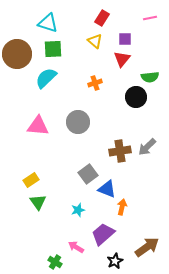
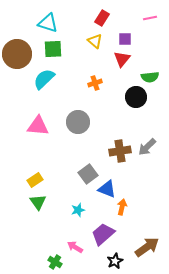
cyan semicircle: moved 2 px left, 1 px down
yellow rectangle: moved 4 px right
pink arrow: moved 1 px left
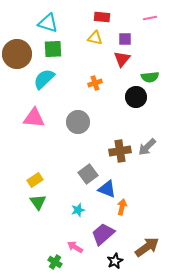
red rectangle: moved 1 px up; rotated 63 degrees clockwise
yellow triangle: moved 3 px up; rotated 28 degrees counterclockwise
pink triangle: moved 4 px left, 8 px up
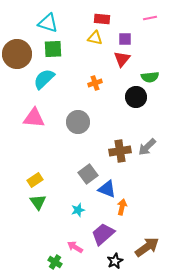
red rectangle: moved 2 px down
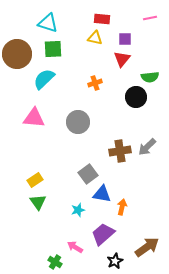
blue triangle: moved 5 px left, 5 px down; rotated 12 degrees counterclockwise
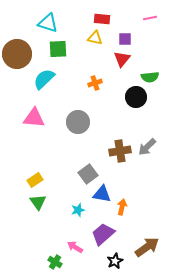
green square: moved 5 px right
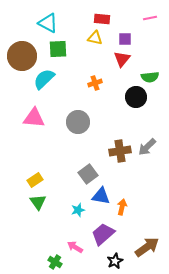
cyan triangle: rotated 10 degrees clockwise
brown circle: moved 5 px right, 2 px down
blue triangle: moved 1 px left, 2 px down
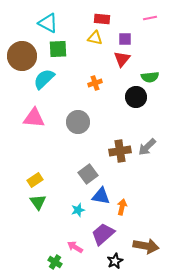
brown arrow: moved 1 px left, 1 px up; rotated 45 degrees clockwise
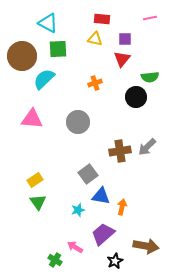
yellow triangle: moved 1 px down
pink triangle: moved 2 px left, 1 px down
green cross: moved 2 px up
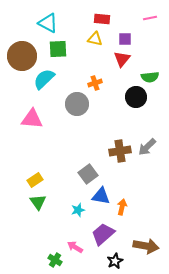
gray circle: moved 1 px left, 18 px up
